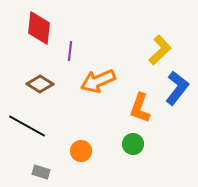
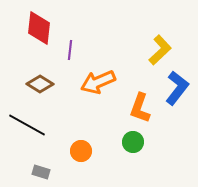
purple line: moved 1 px up
orange arrow: moved 1 px down
black line: moved 1 px up
green circle: moved 2 px up
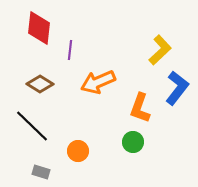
black line: moved 5 px right, 1 px down; rotated 15 degrees clockwise
orange circle: moved 3 px left
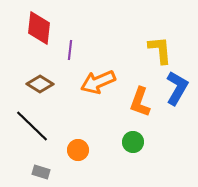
yellow L-shape: rotated 52 degrees counterclockwise
blue L-shape: rotated 8 degrees counterclockwise
orange L-shape: moved 6 px up
orange circle: moved 1 px up
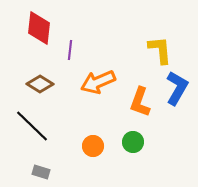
orange circle: moved 15 px right, 4 px up
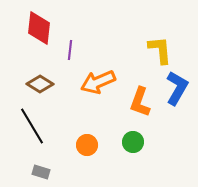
black line: rotated 15 degrees clockwise
orange circle: moved 6 px left, 1 px up
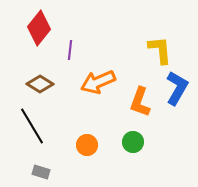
red diamond: rotated 32 degrees clockwise
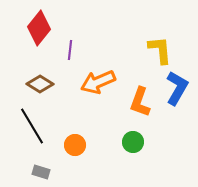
orange circle: moved 12 px left
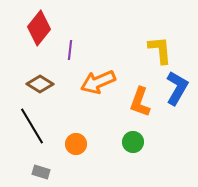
orange circle: moved 1 px right, 1 px up
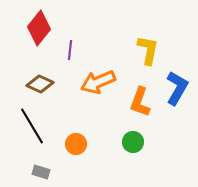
yellow L-shape: moved 12 px left; rotated 16 degrees clockwise
brown diamond: rotated 8 degrees counterclockwise
